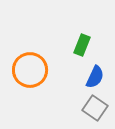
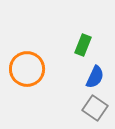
green rectangle: moved 1 px right
orange circle: moved 3 px left, 1 px up
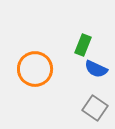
orange circle: moved 8 px right
blue semicircle: moved 1 px right, 8 px up; rotated 90 degrees clockwise
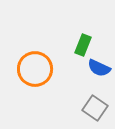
blue semicircle: moved 3 px right, 1 px up
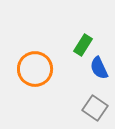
green rectangle: rotated 10 degrees clockwise
blue semicircle: rotated 40 degrees clockwise
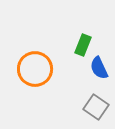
green rectangle: rotated 10 degrees counterclockwise
gray square: moved 1 px right, 1 px up
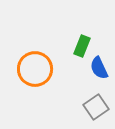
green rectangle: moved 1 px left, 1 px down
gray square: rotated 20 degrees clockwise
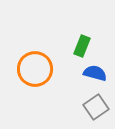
blue semicircle: moved 4 px left, 5 px down; rotated 130 degrees clockwise
